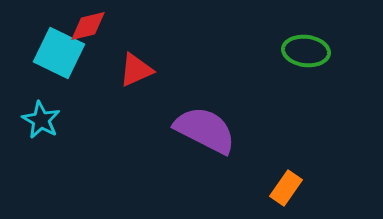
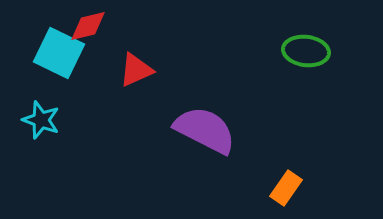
cyan star: rotated 9 degrees counterclockwise
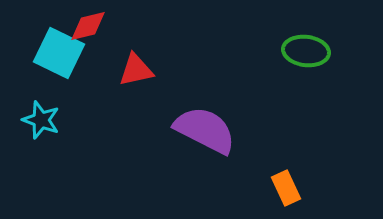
red triangle: rotated 12 degrees clockwise
orange rectangle: rotated 60 degrees counterclockwise
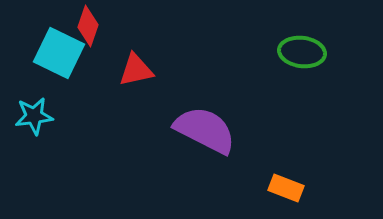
red diamond: rotated 57 degrees counterclockwise
green ellipse: moved 4 px left, 1 px down
cyan star: moved 7 px left, 4 px up; rotated 27 degrees counterclockwise
orange rectangle: rotated 44 degrees counterclockwise
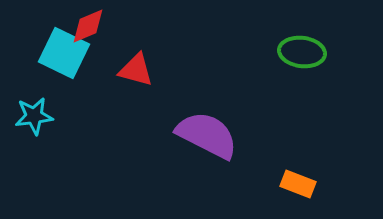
red diamond: rotated 48 degrees clockwise
cyan square: moved 5 px right
red triangle: rotated 27 degrees clockwise
purple semicircle: moved 2 px right, 5 px down
orange rectangle: moved 12 px right, 4 px up
